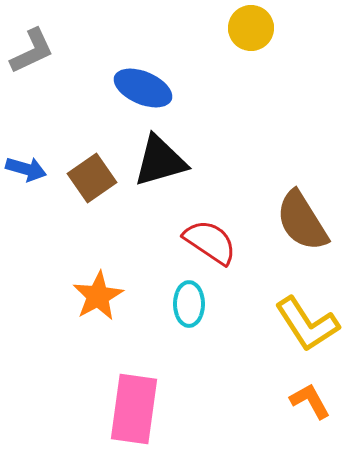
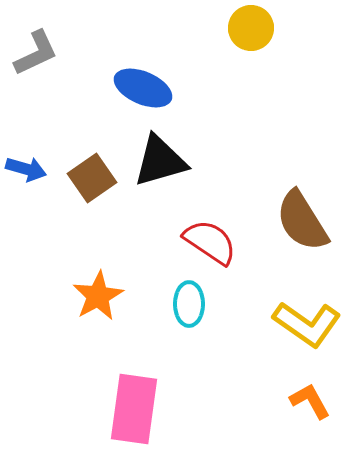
gray L-shape: moved 4 px right, 2 px down
yellow L-shape: rotated 22 degrees counterclockwise
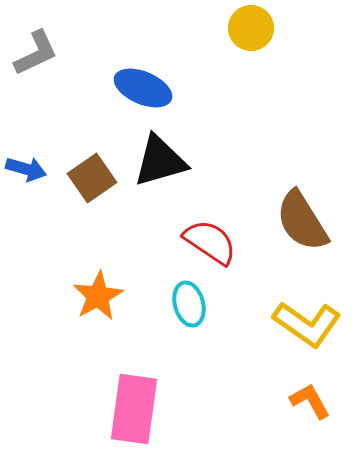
cyan ellipse: rotated 15 degrees counterclockwise
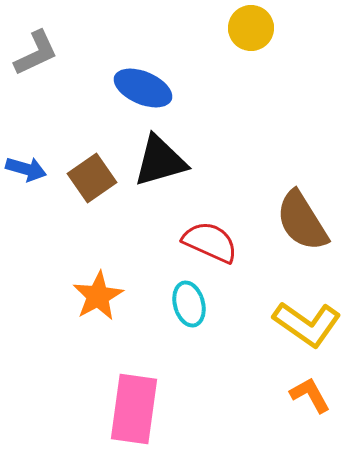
red semicircle: rotated 10 degrees counterclockwise
orange L-shape: moved 6 px up
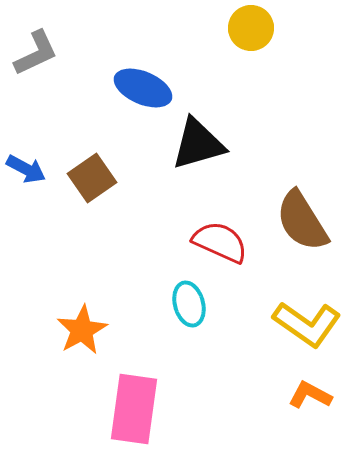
black triangle: moved 38 px right, 17 px up
blue arrow: rotated 12 degrees clockwise
red semicircle: moved 10 px right
orange star: moved 16 px left, 34 px down
orange L-shape: rotated 33 degrees counterclockwise
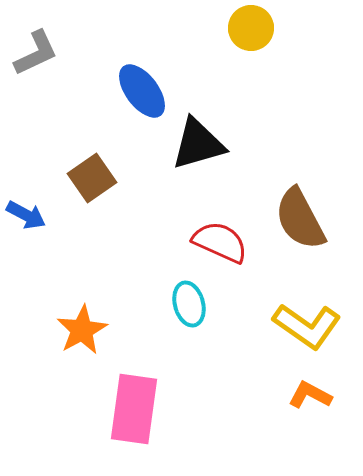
blue ellipse: moved 1 px left, 3 px down; rotated 30 degrees clockwise
blue arrow: moved 46 px down
brown semicircle: moved 2 px left, 2 px up; rotated 4 degrees clockwise
yellow L-shape: moved 2 px down
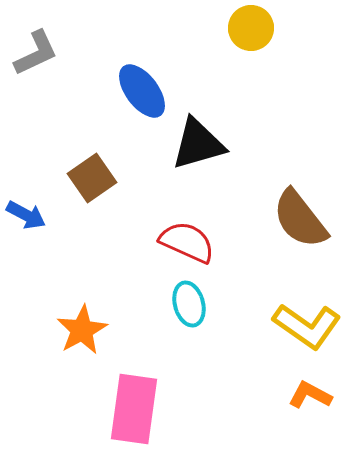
brown semicircle: rotated 10 degrees counterclockwise
red semicircle: moved 33 px left
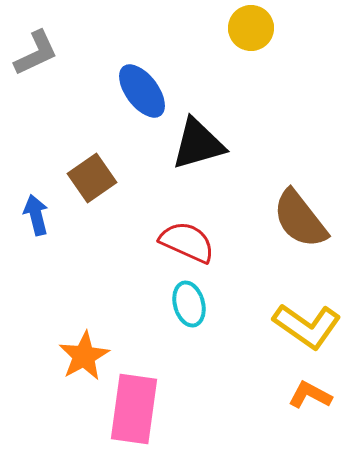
blue arrow: moved 10 px right; rotated 132 degrees counterclockwise
orange star: moved 2 px right, 26 px down
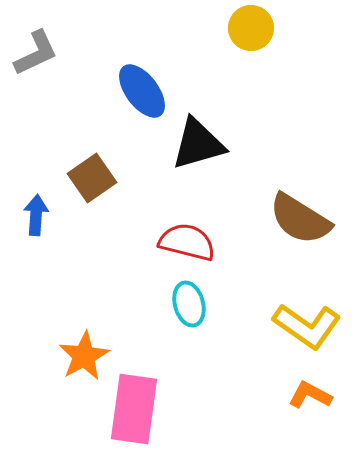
blue arrow: rotated 18 degrees clockwise
brown semicircle: rotated 20 degrees counterclockwise
red semicircle: rotated 10 degrees counterclockwise
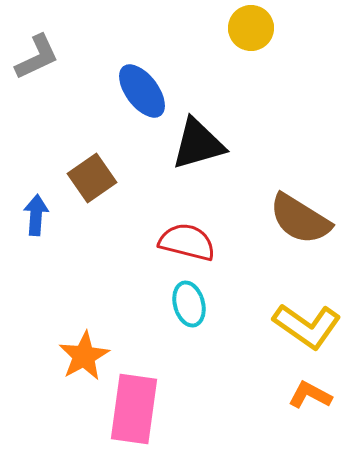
gray L-shape: moved 1 px right, 4 px down
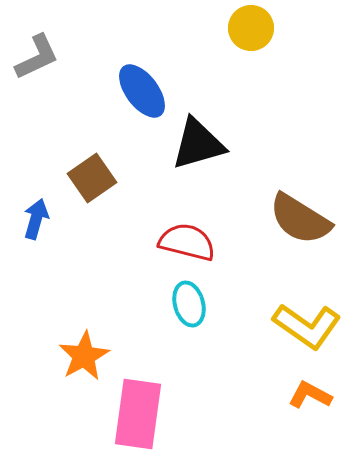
blue arrow: moved 4 px down; rotated 12 degrees clockwise
pink rectangle: moved 4 px right, 5 px down
